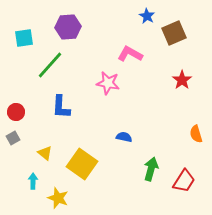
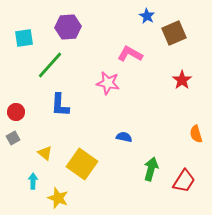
blue L-shape: moved 1 px left, 2 px up
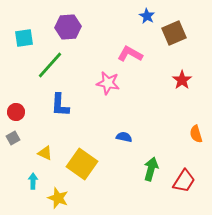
yellow triangle: rotated 14 degrees counterclockwise
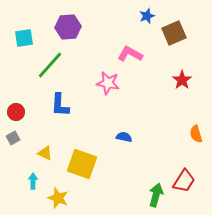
blue star: rotated 21 degrees clockwise
yellow square: rotated 16 degrees counterclockwise
green arrow: moved 5 px right, 26 px down
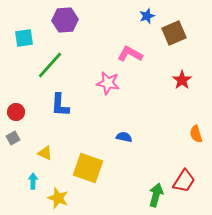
purple hexagon: moved 3 px left, 7 px up
yellow square: moved 6 px right, 4 px down
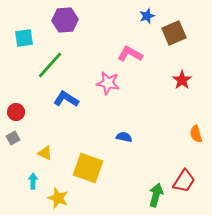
blue L-shape: moved 6 px right, 6 px up; rotated 120 degrees clockwise
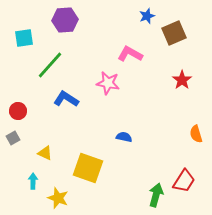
red circle: moved 2 px right, 1 px up
